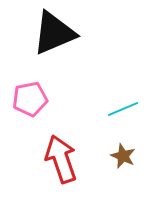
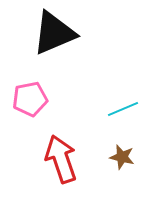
brown star: moved 1 px left, 1 px down; rotated 10 degrees counterclockwise
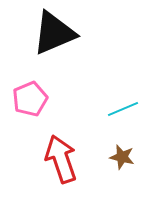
pink pentagon: rotated 12 degrees counterclockwise
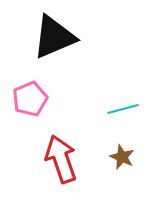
black triangle: moved 4 px down
cyan line: rotated 8 degrees clockwise
brown star: rotated 10 degrees clockwise
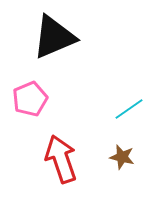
cyan line: moved 6 px right; rotated 20 degrees counterclockwise
brown star: rotated 10 degrees counterclockwise
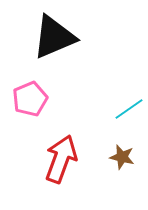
red arrow: rotated 39 degrees clockwise
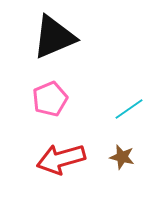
pink pentagon: moved 20 px right
red arrow: rotated 126 degrees counterclockwise
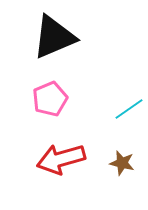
brown star: moved 6 px down
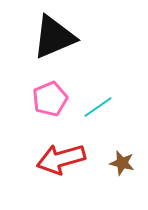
cyan line: moved 31 px left, 2 px up
